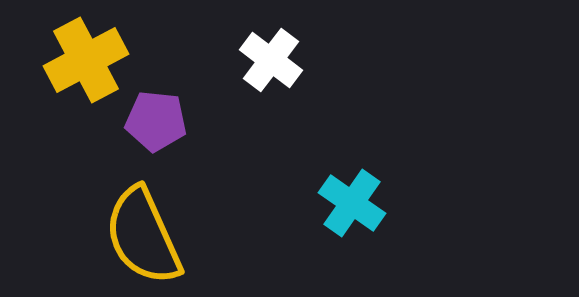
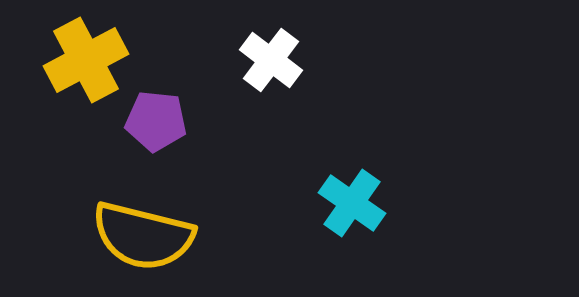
yellow semicircle: rotated 52 degrees counterclockwise
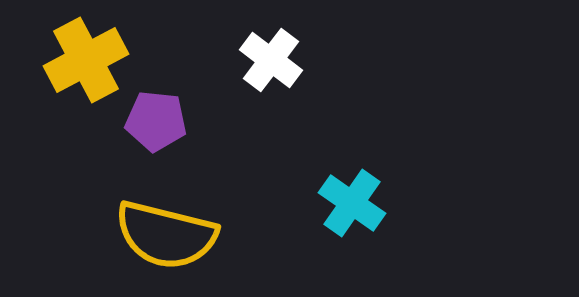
yellow semicircle: moved 23 px right, 1 px up
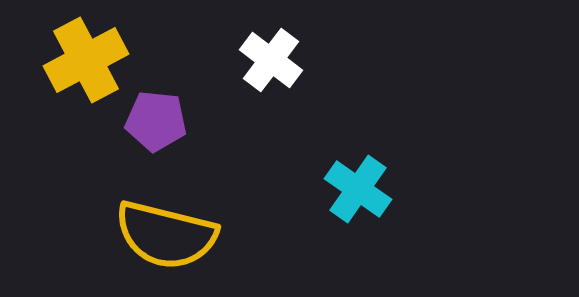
cyan cross: moved 6 px right, 14 px up
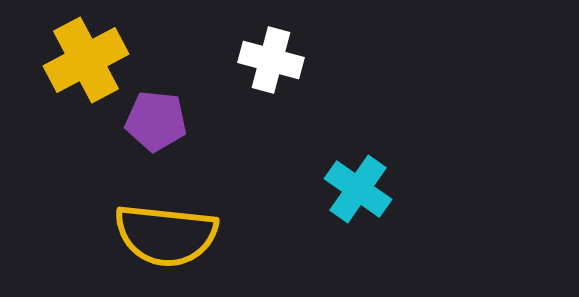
white cross: rotated 22 degrees counterclockwise
yellow semicircle: rotated 8 degrees counterclockwise
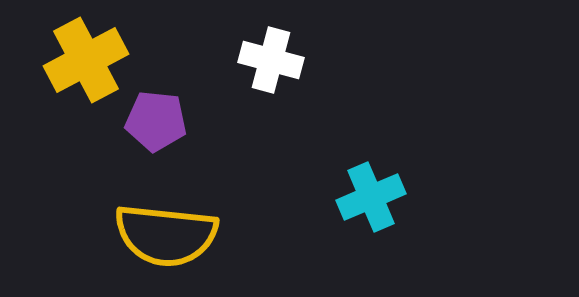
cyan cross: moved 13 px right, 8 px down; rotated 32 degrees clockwise
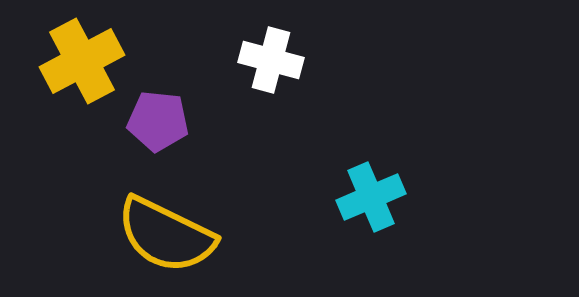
yellow cross: moved 4 px left, 1 px down
purple pentagon: moved 2 px right
yellow semicircle: rotated 20 degrees clockwise
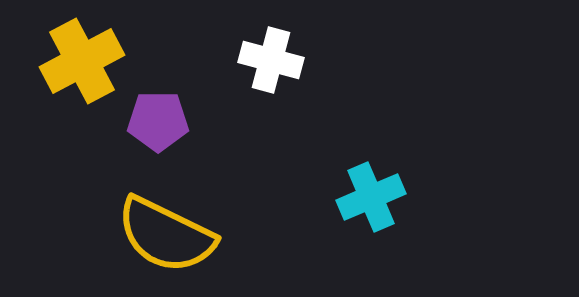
purple pentagon: rotated 6 degrees counterclockwise
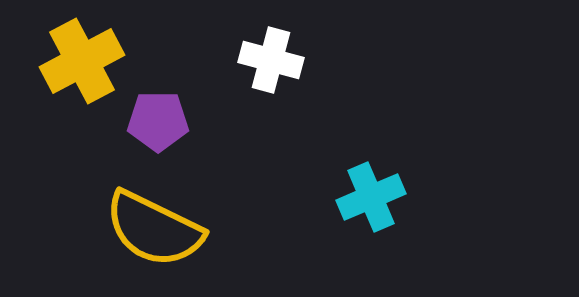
yellow semicircle: moved 12 px left, 6 px up
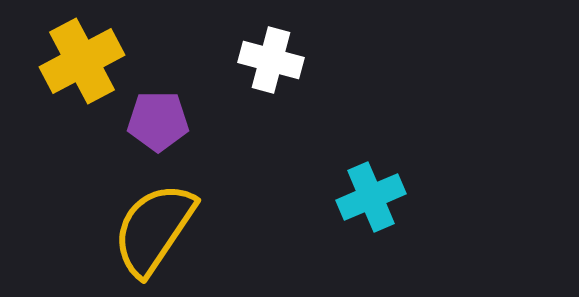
yellow semicircle: rotated 98 degrees clockwise
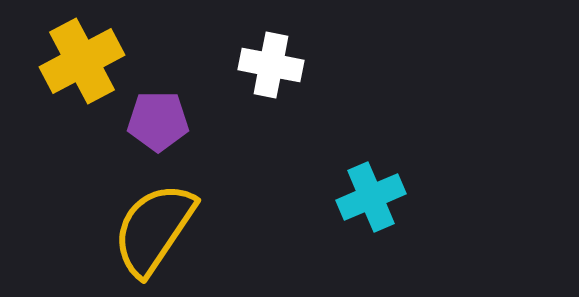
white cross: moved 5 px down; rotated 4 degrees counterclockwise
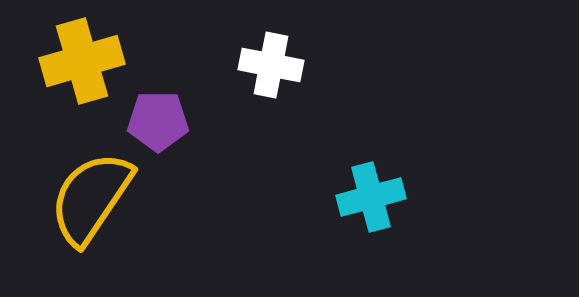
yellow cross: rotated 12 degrees clockwise
cyan cross: rotated 8 degrees clockwise
yellow semicircle: moved 63 px left, 31 px up
